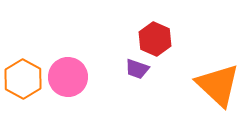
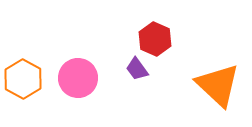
purple trapezoid: rotated 35 degrees clockwise
pink circle: moved 10 px right, 1 px down
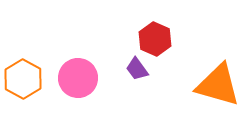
orange triangle: rotated 27 degrees counterclockwise
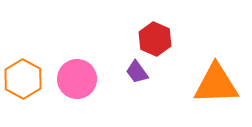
purple trapezoid: moved 3 px down
pink circle: moved 1 px left, 1 px down
orange triangle: moved 2 px left, 1 px up; rotated 18 degrees counterclockwise
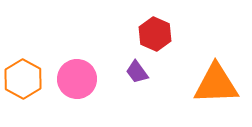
red hexagon: moved 5 px up
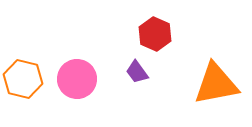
orange hexagon: rotated 15 degrees counterclockwise
orange triangle: rotated 9 degrees counterclockwise
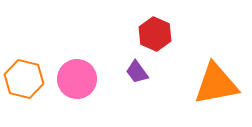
orange hexagon: moved 1 px right
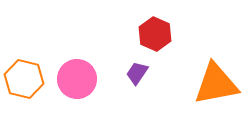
purple trapezoid: moved 1 px down; rotated 70 degrees clockwise
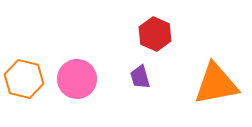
purple trapezoid: moved 3 px right, 4 px down; rotated 50 degrees counterclockwise
